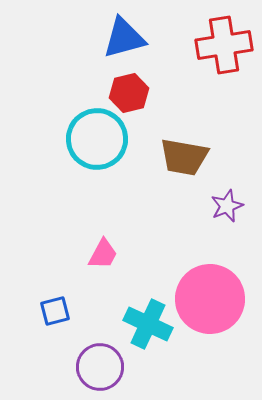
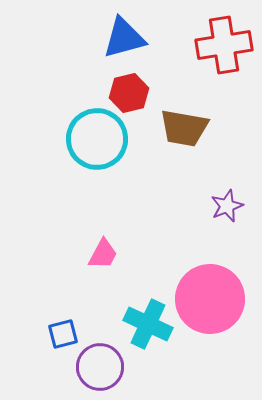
brown trapezoid: moved 29 px up
blue square: moved 8 px right, 23 px down
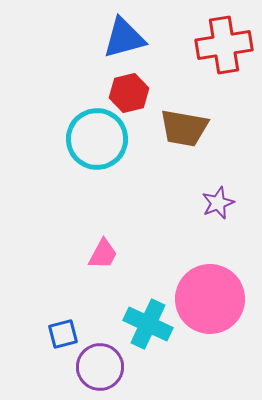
purple star: moved 9 px left, 3 px up
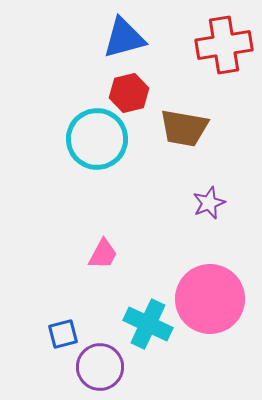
purple star: moved 9 px left
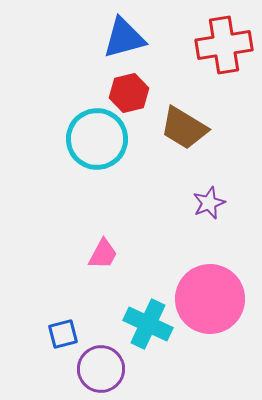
brown trapezoid: rotated 21 degrees clockwise
purple circle: moved 1 px right, 2 px down
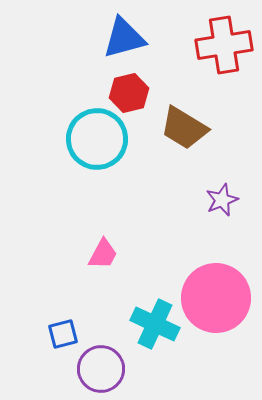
purple star: moved 13 px right, 3 px up
pink circle: moved 6 px right, 1 px up
cyan cross: moved 7 px right
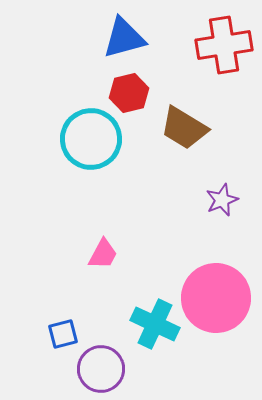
cyan circle: moved 6 px left
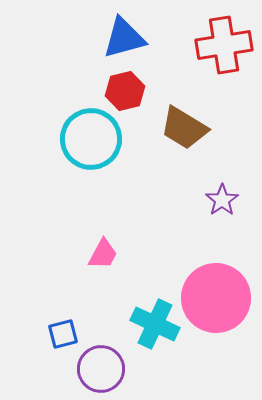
red hexagon: moved 4 px left, 2 px up
purple star: rotated 12 degrees counterclockwise
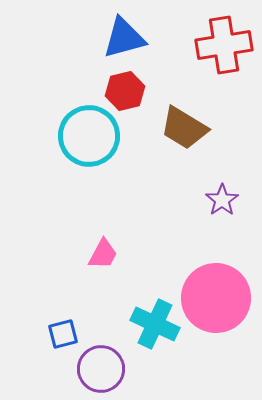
cyan circle: moved 2 px left, 3 px up
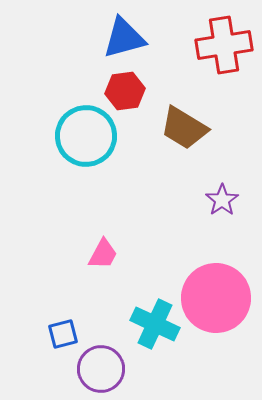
red hexagon: rotated 6 degrees clockwise
cyan circle: moved 3 px left
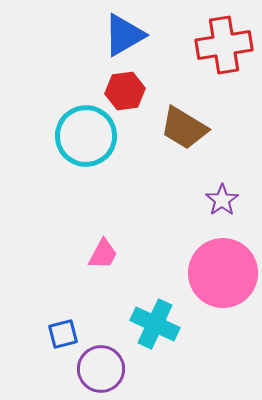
blue triangle: moved 3 px up; rotated 15 degrees counterclockwise
pink circle: moved 7 px right, 25 px up
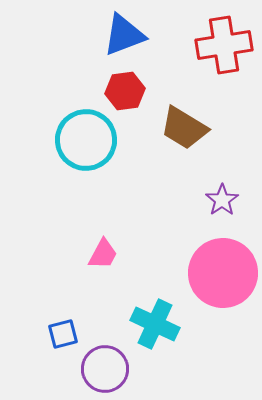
blue triangle: rotated 9 degrees clockwise
cyan circle: moved 4 px down
purple circle: moved 4 px right
